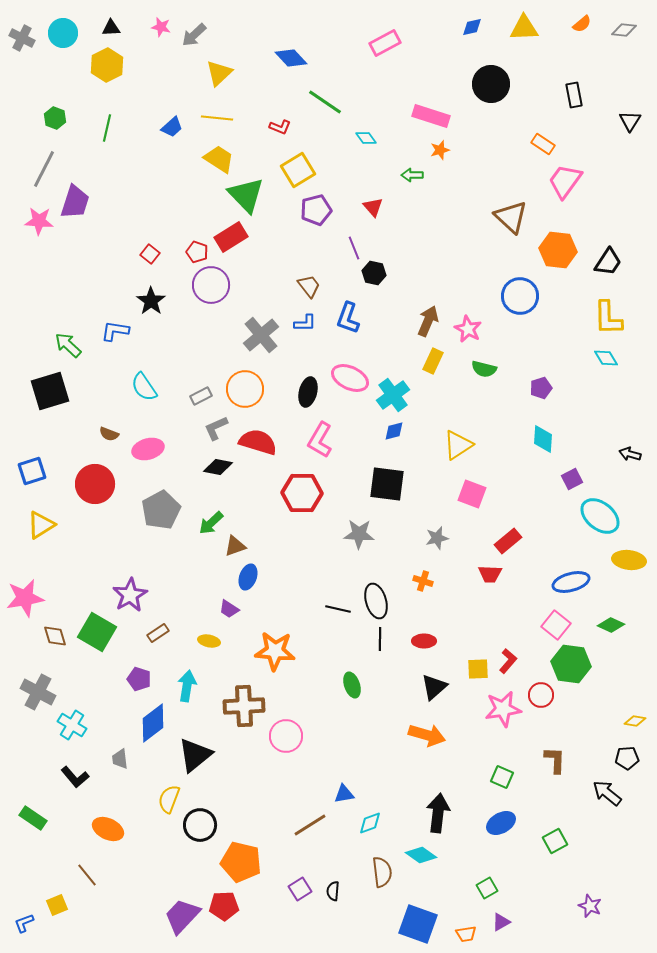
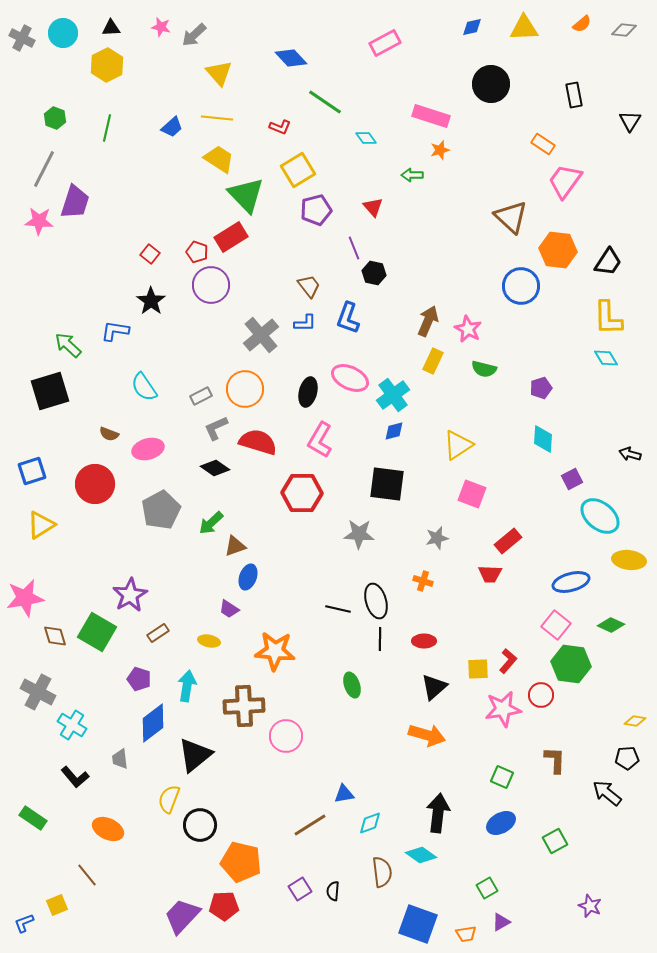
yellow triangle at (219, 73): rotated 28 degrees counterclockwise
blue circle at (520, 296): moved 1 px right, 10 px up
black diamond at (218, 467): moved 3 px left, 1 px down; rotated 24 degrees clockwise
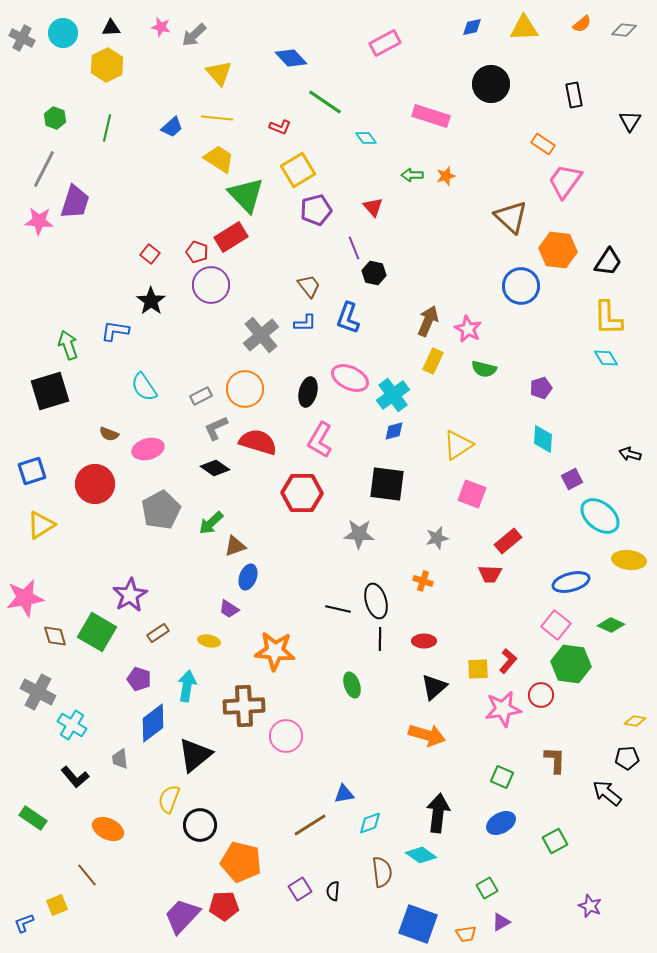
orange star at (440, 150): moved 6 px right, 26 px down
green arrow at (68, 345): rotated 28 degrees clockwise
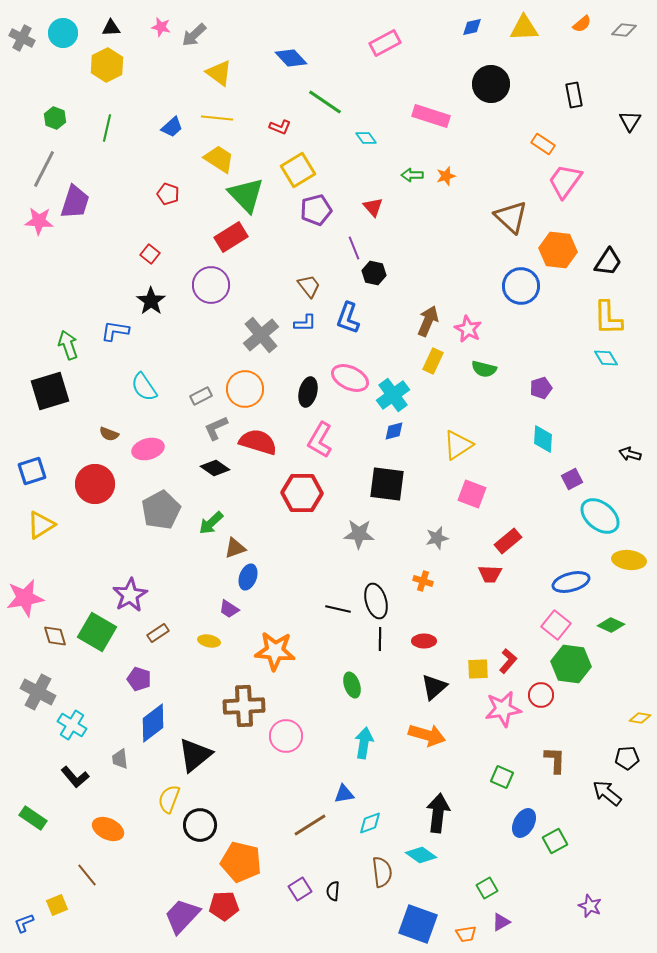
yellow triangle at (219, 73): rotated 12 degrees counterclockwise
red pentagon at (197, 252): moved 29 px left, 58 px up
brown triangle at (235, 546): moved 2 px down
cyan arrow at (187, 686): moved 177 px right, 57 px down
yellow diamond at (635, 721): moved 5 px right, 3 px up
blue ellipse at (501, 823): moved 23 px right; rotated 32 degrees counterclockwise
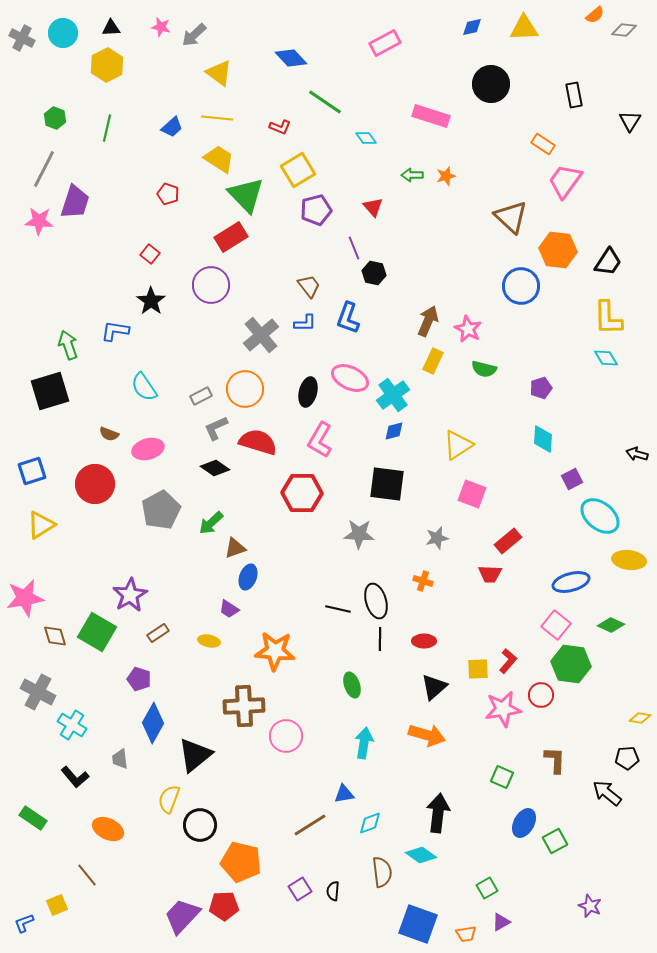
orange semicircle at (582, 24): moved 13 px right, 9 px up
black arrow at (630, 454): moved 7 px right
blue diamond at (153, 723): rotated 24 degrees counterclockwise
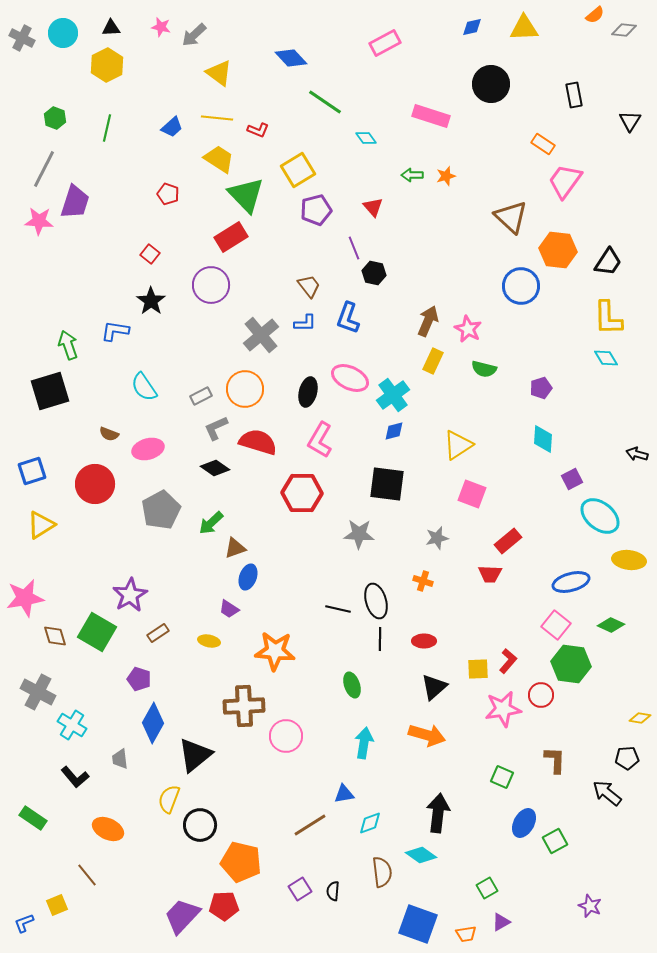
red L-shape at (280, 127): moved 22 px left, 3 px down
